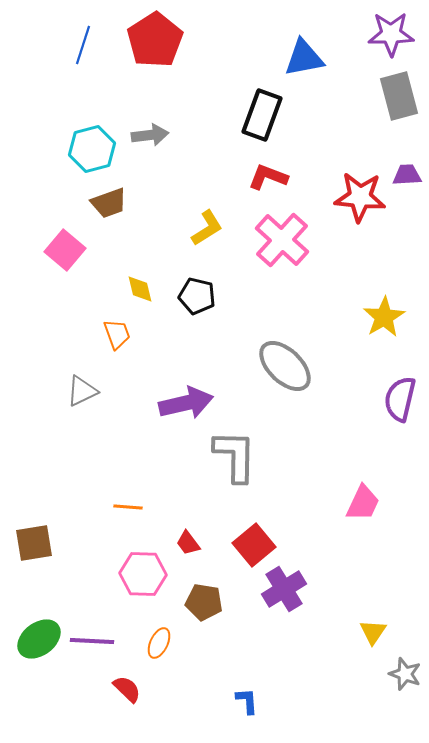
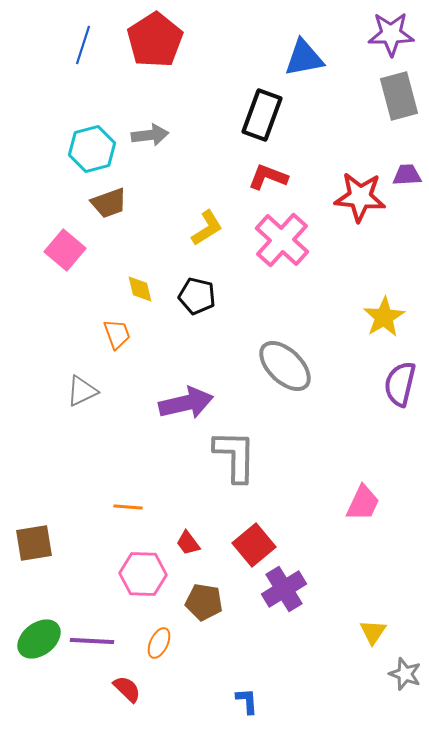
purple semicircle: moved 15 px up
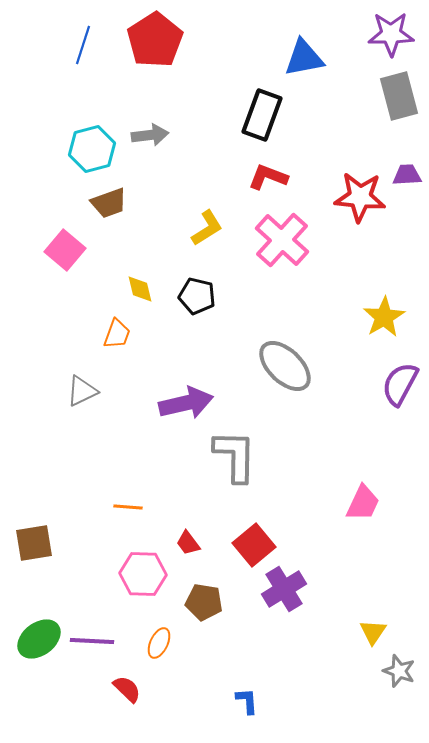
orange trapezoid: rotated 40 degrees clockwise
purple semicircle: rotated 15 degrees clockwise
gray star: moved 6 px left, 3 px up
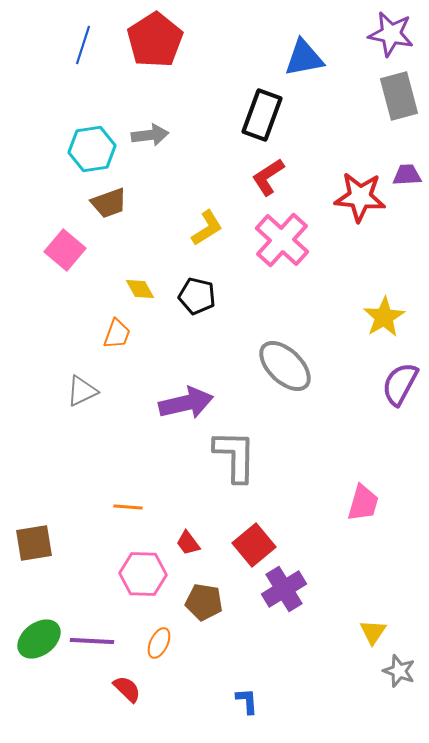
purple star: rotated 12 degrees clockwise
cyan hexagon: rotated 6 degrees clockwise
red L-shape: rotated 54 degrees counterclockwise
yellow diamond: rotated 16 degrees counterclockwise
pink trapezoid: rotated 9 degrees counterclockwise
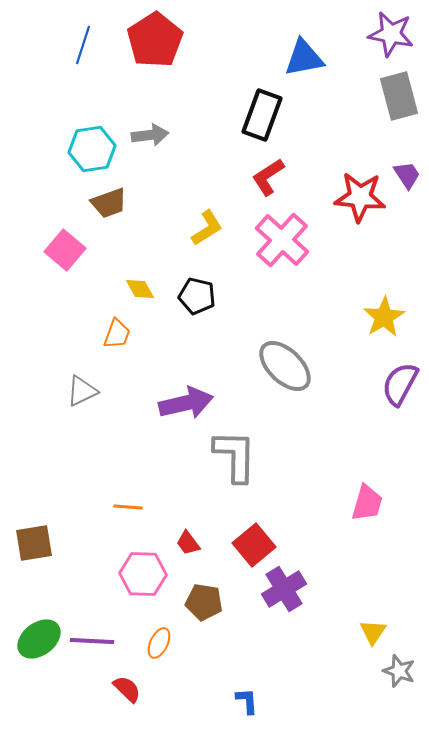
purple trapezoid: rotated 60 degrees clockwise
pink trapezoid: moved 4 px right
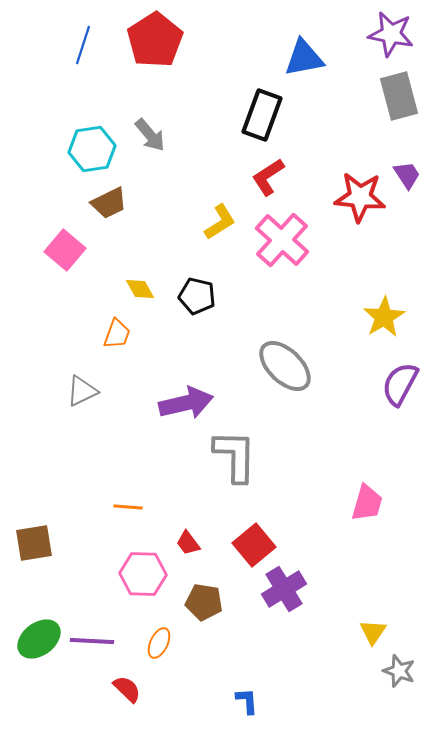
gray arrow: rotated 57 degrees clockwise
brown trapezoid: rotated 6 degrees counterclockwise
yellow L-shape: moved 13 px right, 6 px up
